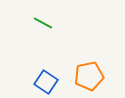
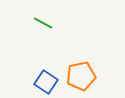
orange pentagon: moved 8 px left
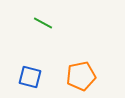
blue square: moved 16 px left, 5 px up; rotated 20 degrees counterclockwise
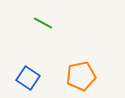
blue square: moved 2 px left, 1 px down; rotated 20 degrees clockwise
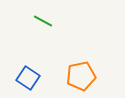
green line: moved 2 px up
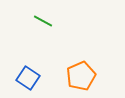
orange pentagon: rotated 12 degrees counterclockwise
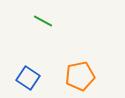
orange pentagon: moved 1 px left; rotated 12 degrees clockwise
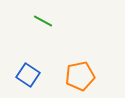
blue square: moved 3 px up
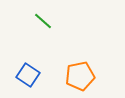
green line: rotated 12 degrees clockwise
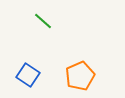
orange pentagon: rotated 12 degrees counterclockwise
